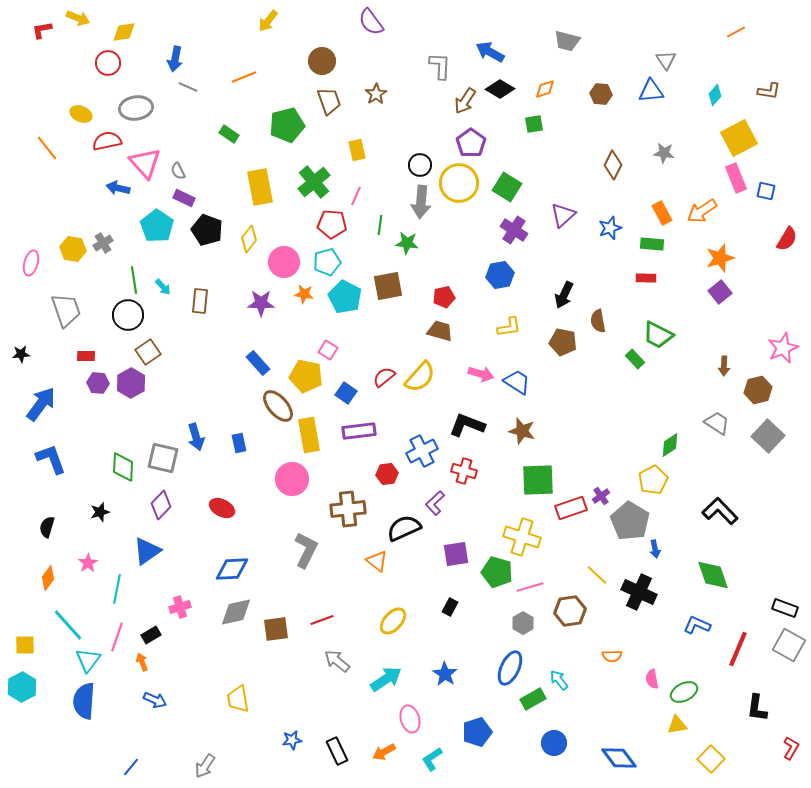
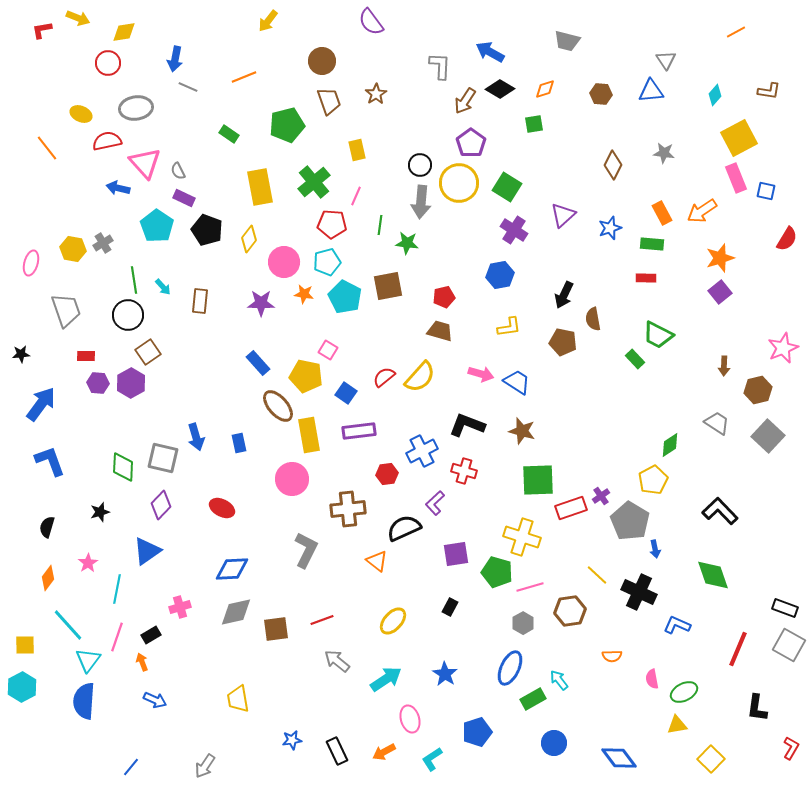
brown semicircle at (598, 321): moved 5 px left, 2 px up
blue L-shape at (51, 459): moved 1 px left, 2 px down
blue L-shape at (697, 625): moved 20 px left
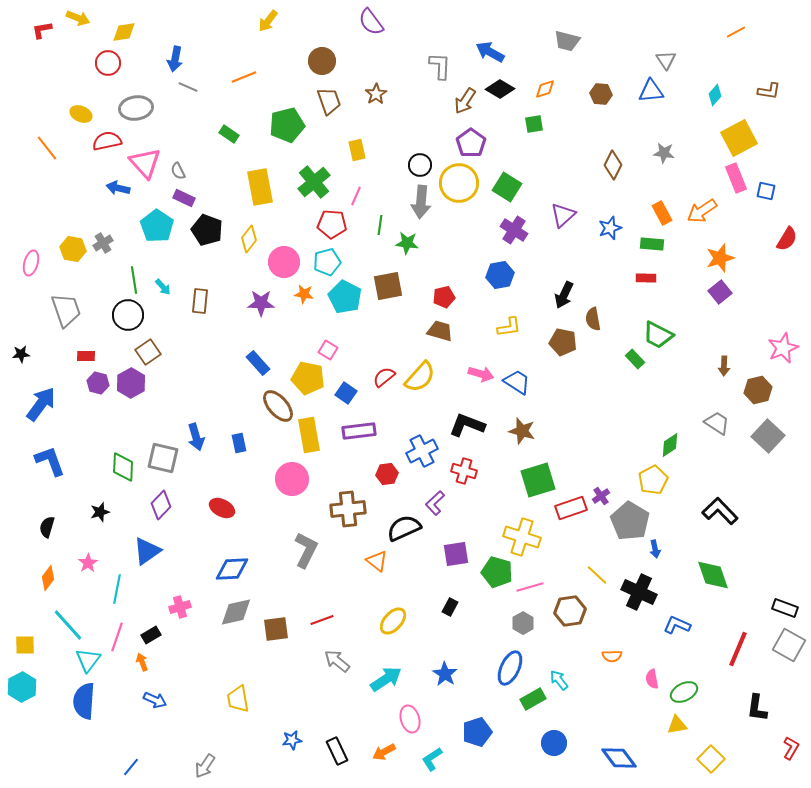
yellow pentagon at (306, 376): moved 2 px right, 2 px down
purple hexagon at (98, 383): rotated 10 degrees clockwise
green square at (538, 480): rotated 15 degrees counterclockwise
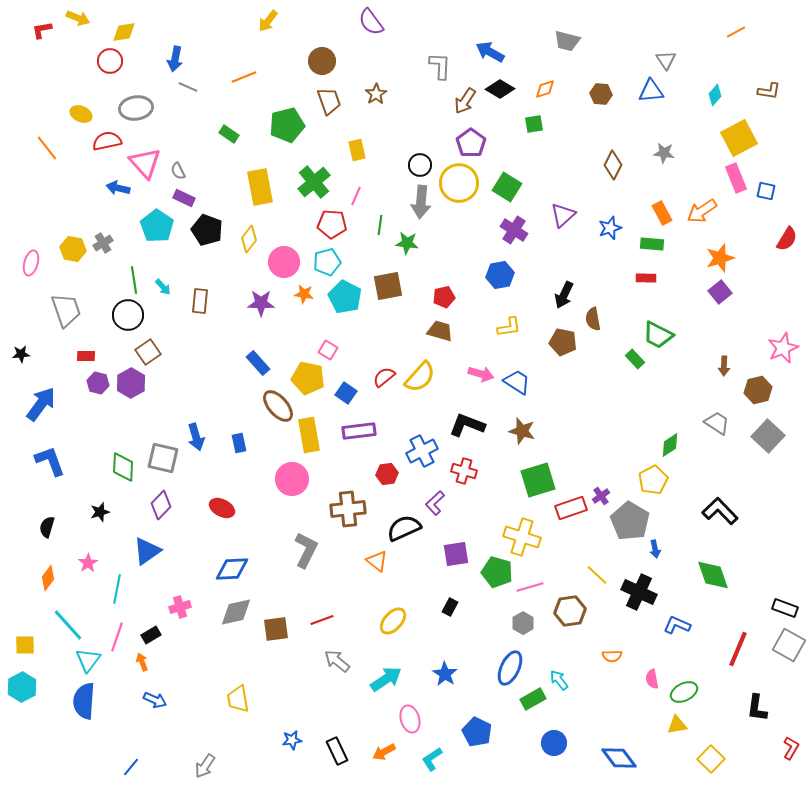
red circle at (108, 63): moved 2 px right, 2 px up
blue pentagon at (477, 732): rotated 28 degrees counterclockwise
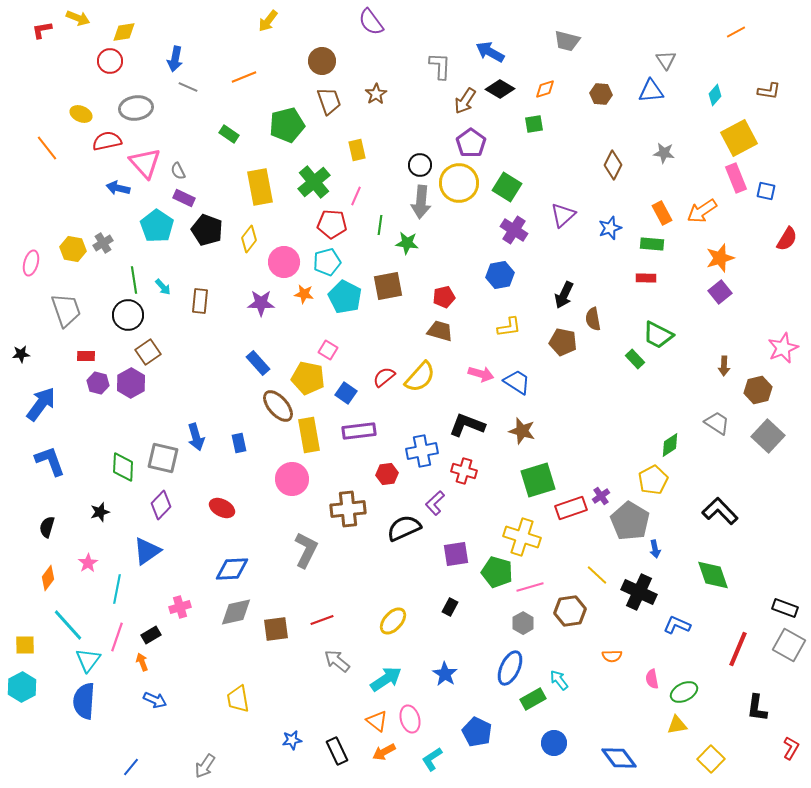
blue cross at (422, 451): rotated 16 degrees clockwise
orange triangle at (377, 561): moved 160 px down
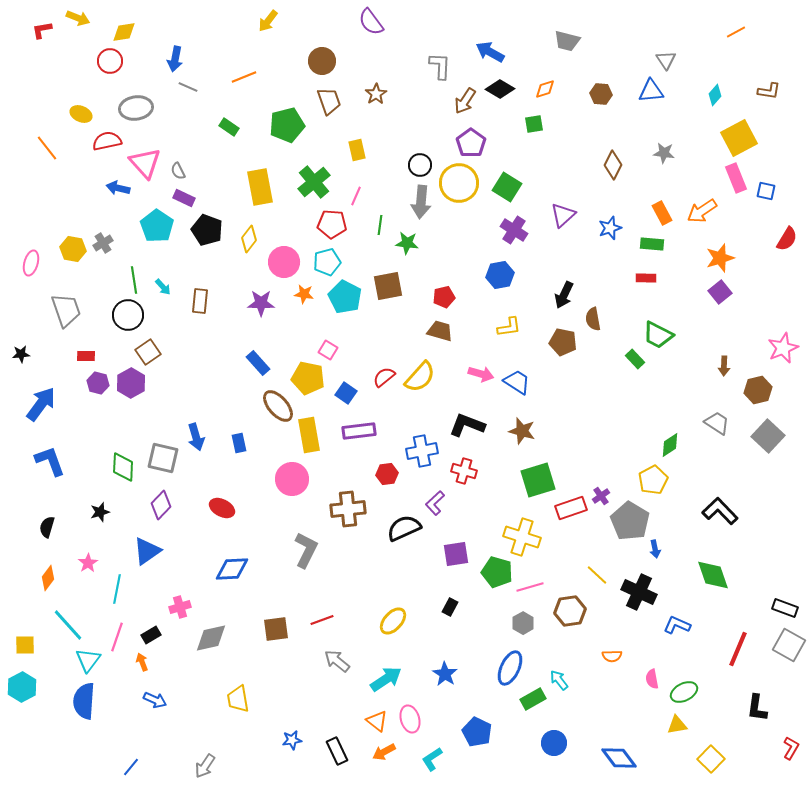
green rectangle at (229, 134): moved 7 px up
gray diamond at (236, 612): moved 25 px left, 26 px down
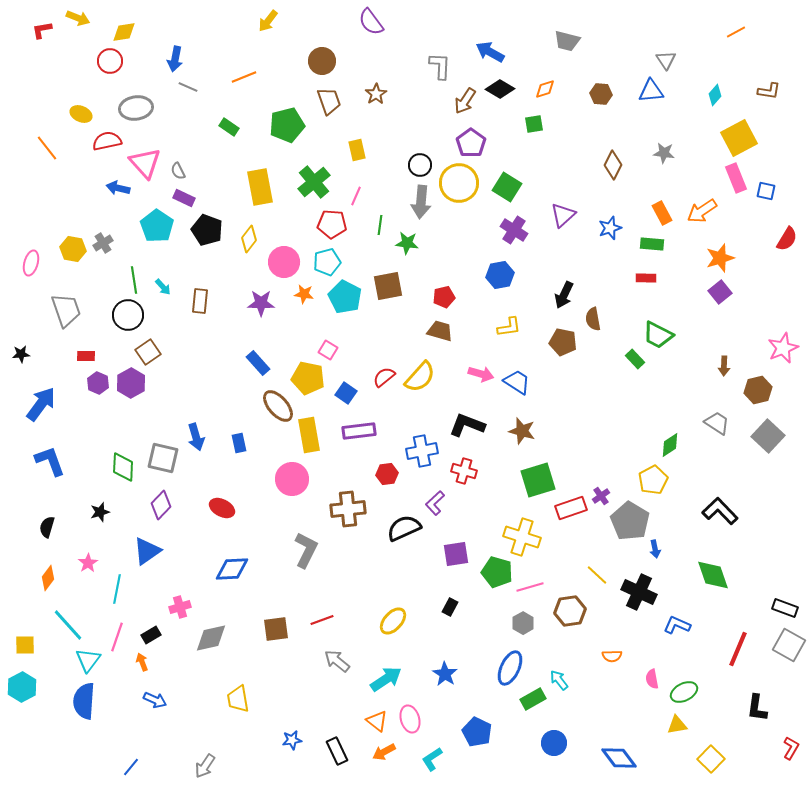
purple hexagon at (98, 383): rotated 10 degrees clockwise
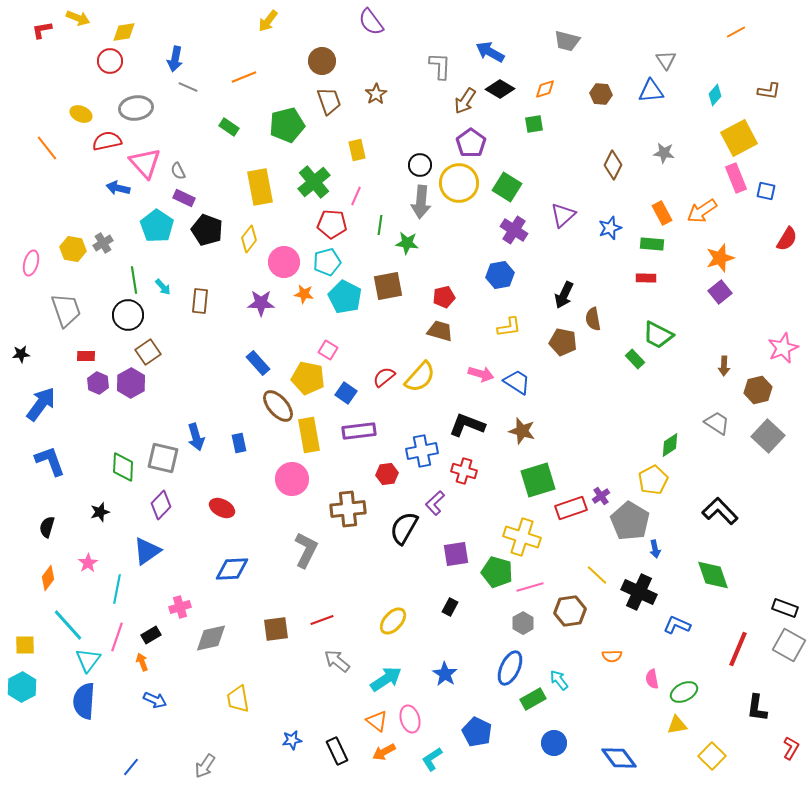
black semicircle at (404, 528): rotated 36 degrees counterclockwise
yellow square at (711, 759): moved 1 px right, 3 px up
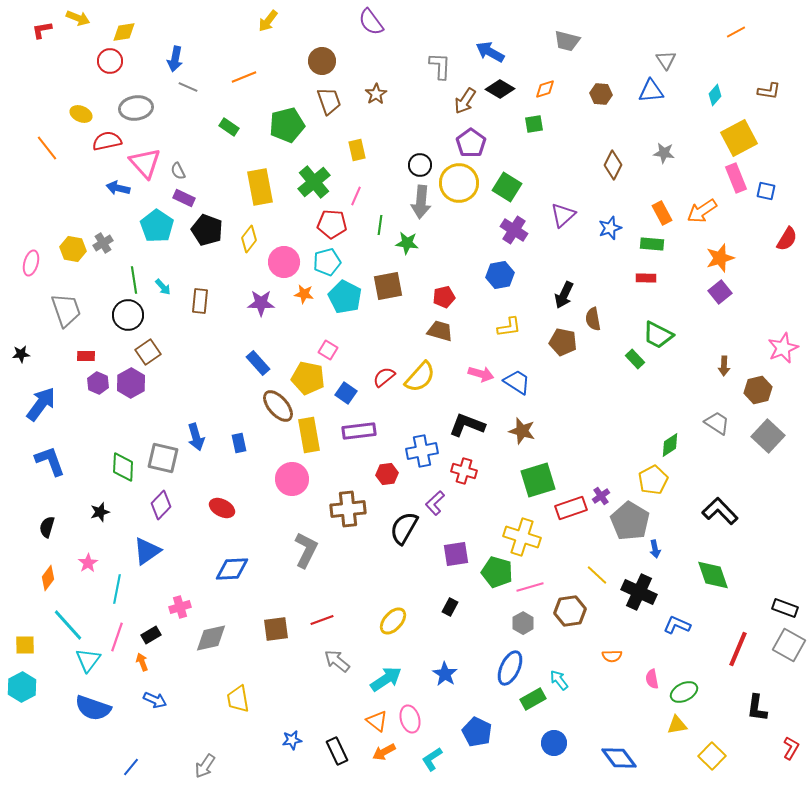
blue semicircle at (84, 701): moved 9 px right, 7 px down; rotated 75 degrees counterclockwise
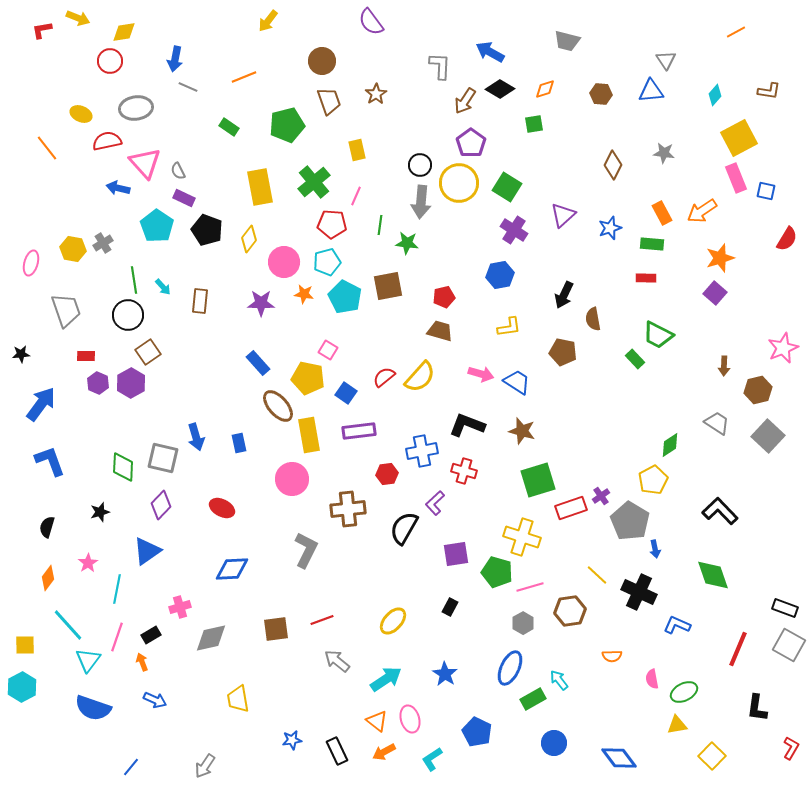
purple square at (720, 292): moved 5 px left, 1 px down; rotated 10 degrees counterclockwise
brown pentagon at (563, 342): moved 10 px down
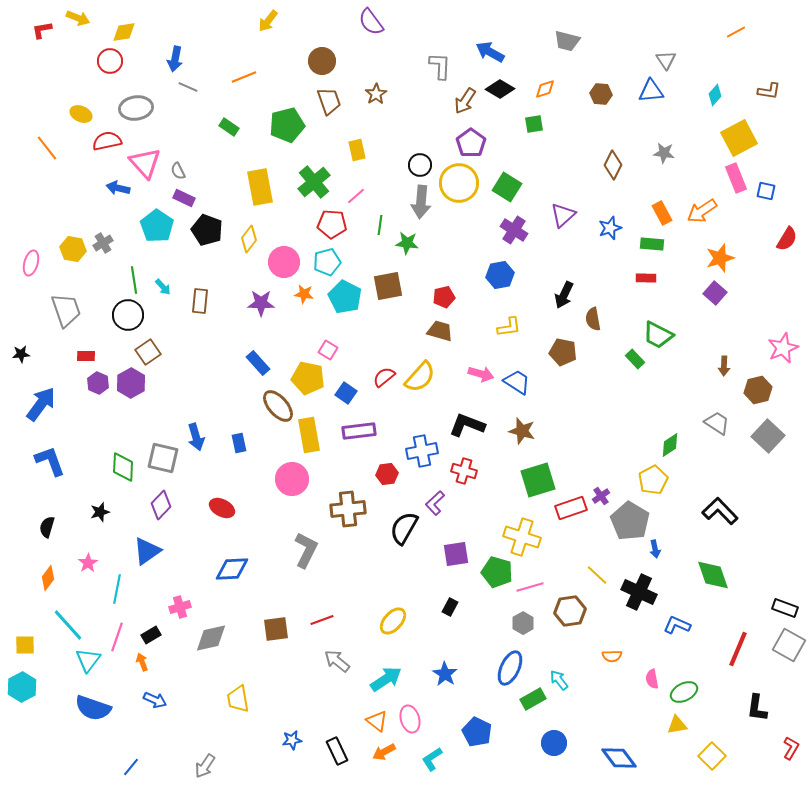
pink line at (356, 196): rotated 24 degrees clockwise
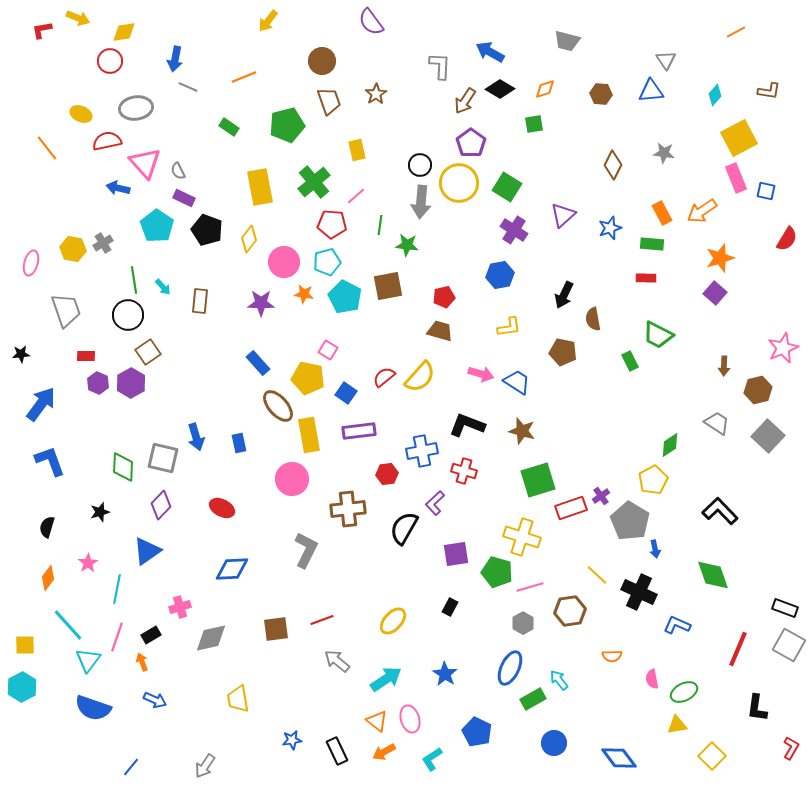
green star at (407, 243): moved 2 px down
green rectangle at (635, 359): moved 5 px left, 2 px down; rotated 18 degrees clockwise
